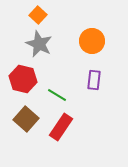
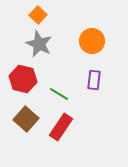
green line: moved 2 px right, 1 px up
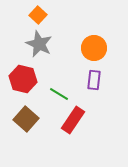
orange circle: moved 2 px right, 7 px down
red rectangle: moved 12 px right, 7 px up
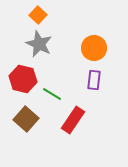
green line: moved 7 px left
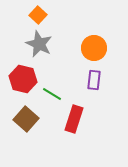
red rectangle: moved 1 px right, 1 px up; rotated 16 degrees counterclockwise
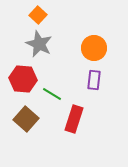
red hexagon: rotated 8 degrees counterclockwise
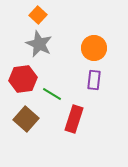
red hexagon: rotated 12 degrees counterclockwise
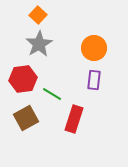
gray star: rotated 16 degrees clockwise
brown square: moved 1 px up; rotated 20 degrees clockwise
